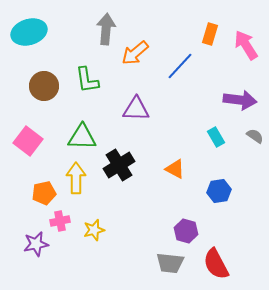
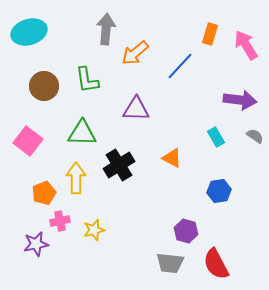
green triangle: moved 4 px up
orange triangle: moved 3 px left, 11 px up
orange pentagon: rotated 10 degrees counterclockwise
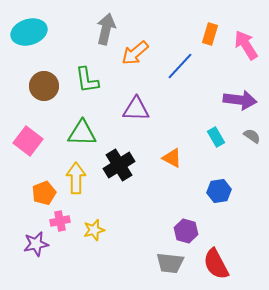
gray arrow: rotated 8 degrees clockwise
gray semicircle: moved 3 px left
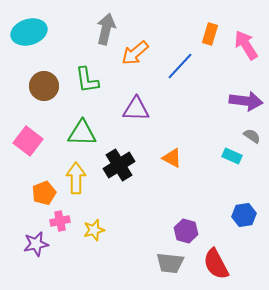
purple arrow: moved 6 px right, 1 px down
cyan rectangle: moved 16 px right, 19 px down; rotated 36 degrees counterclockwise
blue hexagon: moved 25 px right, 24 px down
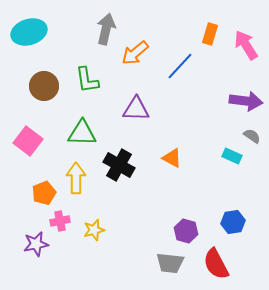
black cross: rotated 28 degrees counterclockwise
blue hexagon: moved 11 px left, 7 px down
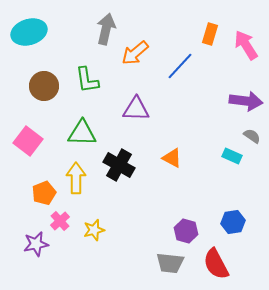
pink cross: rotated 30 degrees counterclockwise
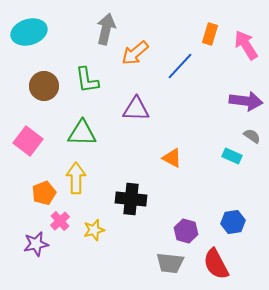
black cross: moved 12 px right, 34 px down; rotated 24 degrees counterclockwise
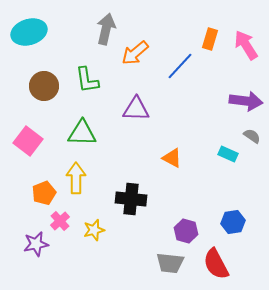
orange rectangle: moved 5 px down
cyan rectangle: moved 4 px left, 2 px up
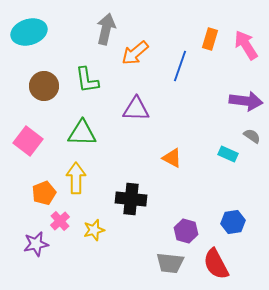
blue line: rotated 24 degrees counterclockwise
